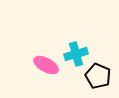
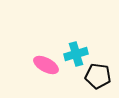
black pentagon: rotated 15 degrees counterclockwise
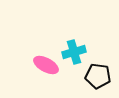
cyan cross: moved 2 px left, 2 px up
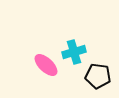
pink ellipse: rotated 15 degrees clockwise
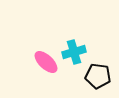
pink ellipse: moved 3 px up
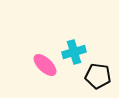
pink ellipse: moved 1 px left, 3 px down
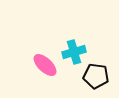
black pentagon: moved 2 px left
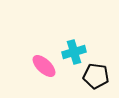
pink ellipse: moved 1 px left, 1 px down
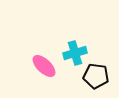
cyan cross: moved 1 px right, 1 px down
